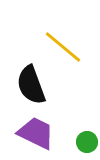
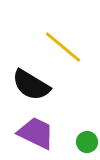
black semicircle: rotated 39 degrees counterclockwise
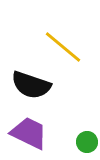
black semicircle: rotated 12 degrees counterclockwise
purple trapezoid: moved 7 px left
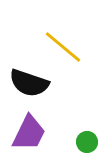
black semicircle: moved 2 px left, 2 px up
purple trapezoid: rotated 90 degrees clockwise
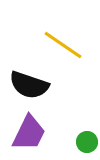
yellow line: moved 2 px up; rotated 6 degrees counterclockwise
black semicircle: moved 2 px down
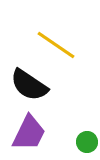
yellow line: moved 7 px left
black semicircle: rotated 15 degrees clockwise
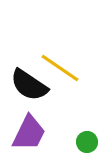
yellow line: moved 4 px right, 23 px down
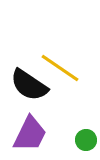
purple trapezoid: moved 1 px right, 1 px down
green circle: moved 1 px left, 2 px up
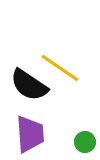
purple trapezoid: rotated 30 degrees counterclockwise
green circle: moved 1 px left, 2 px down
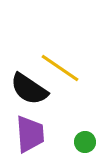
black semicircle: moved 4 px down
